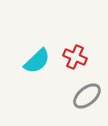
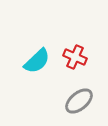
gray ellipse: moved 8 px left, 5 px down
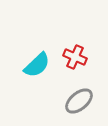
cyan semicircle: moved 4 px down
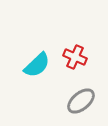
gray ellipse: moved 2 px right
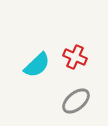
gray ellipse: moved 5 px left
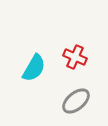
cyan semicircle: moved 3 px left, 3 px down; rotated 16 degrees counterclockwise
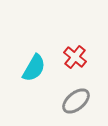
red cross: rotated 15 degrees clockwise
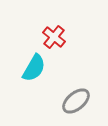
red cross: moved 21 px left, 20 px up
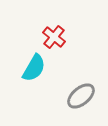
gray ellipse: moved 5 px right, 5 px up
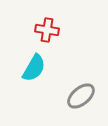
red cross: moved 7 px left, 7 px up; rotated 30 degrees counterclockwise
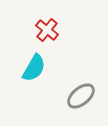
red cross: rotated 30 degrees clockwise
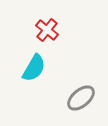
gray ellipse: moved 2 px down
